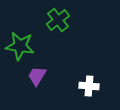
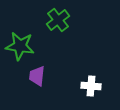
purple trapezoid: rotated 25 degrees counterclockwise
white cross: moved 2 px right
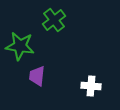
green cross: moved 4 px left
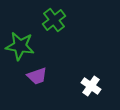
purple trapezoid: rotated 115 degrees counterclockwise
white cross: rotated 30 degrees clockwise
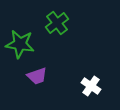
green cross: moved 3 px right, 3 px down
green star: moved 2 px up
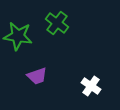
green cross: rotated 15 degrees counterclockwise
green star: moved 2 px left, 8 px up
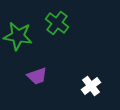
white cross: rotated 18 degrees clockwise
